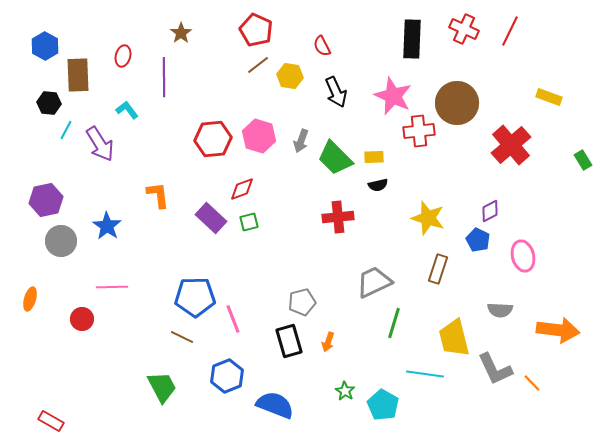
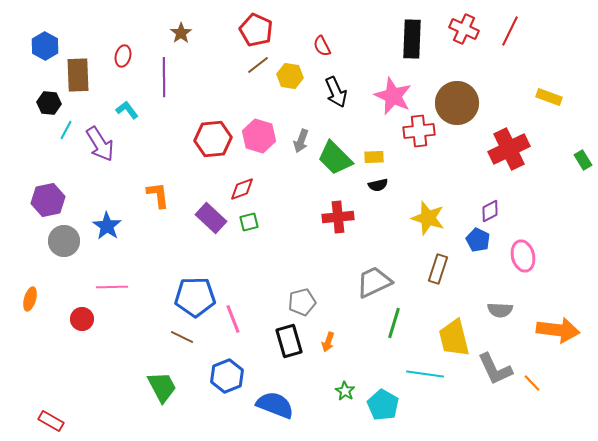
red cross at (511, 145): moved 2 px left, 4 px down; rotated 15 degrees clockwise
purple hexagon at (46, 200): moved 2 px right
gray circle at (61, 241): moved 3 px right
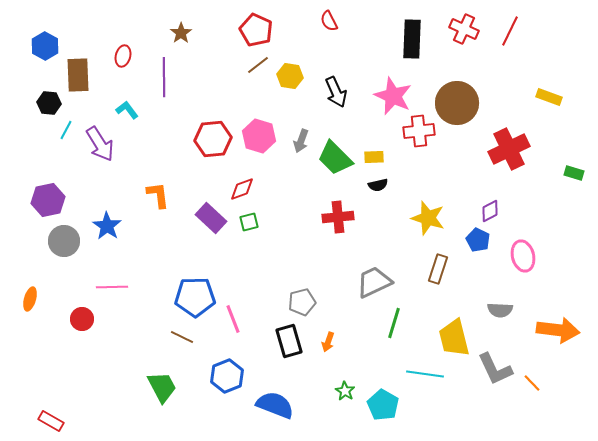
red semicircle at (322, 46): moved 7 px right, 25 px up
green rectangle at (583, 160): moved 9 px left, 13 px down; rotated 42 degrees counterclockwise
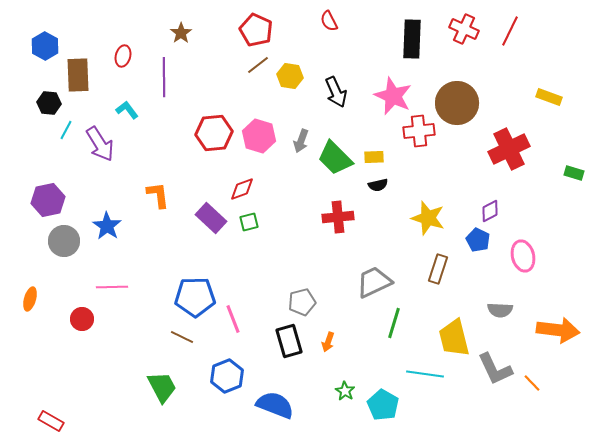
red hexagon at (213, 139): moved 1 px right, 6 px up
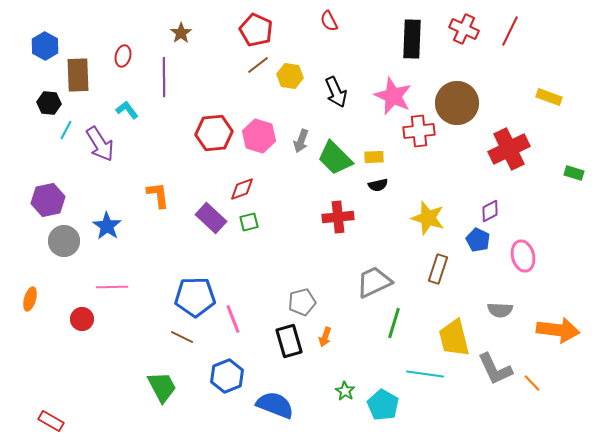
orange arrow at (328, 342): moved 3 px left, 5 px up
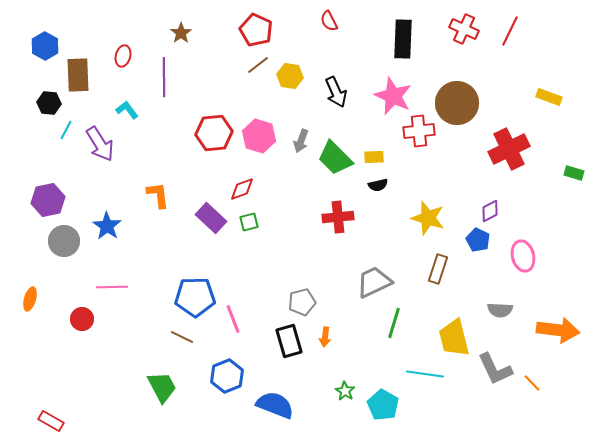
black rectangle at (412, 39): moved 9 px left
orange arrow at (325, 337): rotated 12 degrees counterclockwise
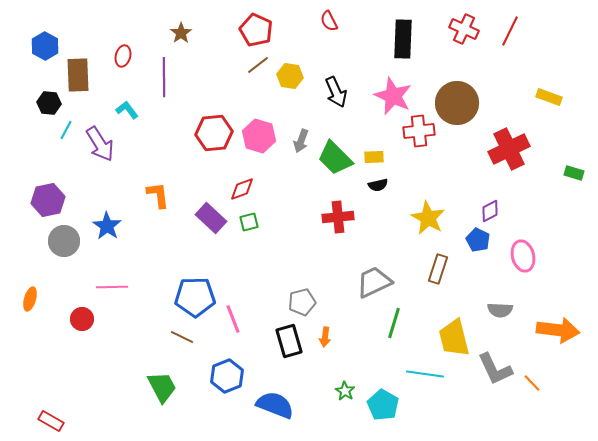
yellow star at (428, 218): rotated 12 degrees clockwise
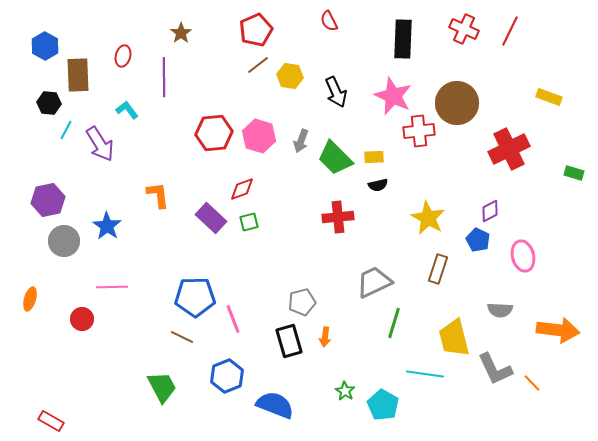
red pentagon at (256, 30): rotated 24 degrees clockwise
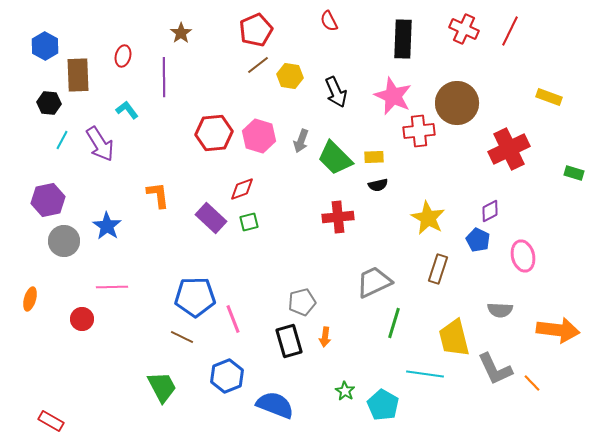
cyan line at (66, 130): moved 4 px left, 10 px down
